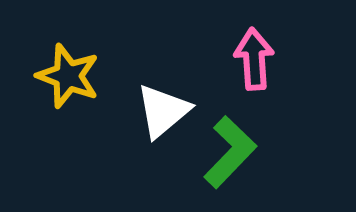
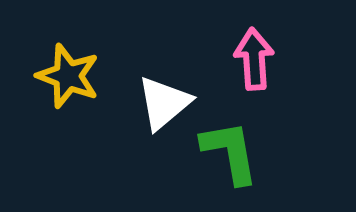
white triangle: moved 1 px right, 8 px up
green L-shape: rotated 54 degrees counterclockwise
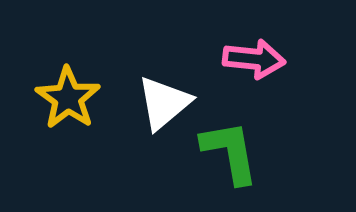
pink arrow: rotated 100 degrees clockwise
yellow star: moved 22 px down; rotated 14 degrees clockwise
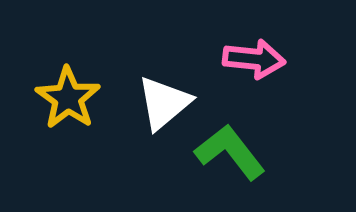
green L-shape: rotated 28 degrees counterclockwise
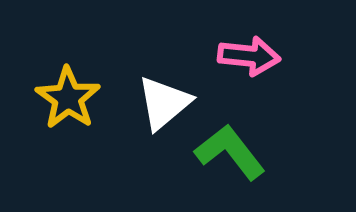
pink arrow: moved 5 px left, 3 px up
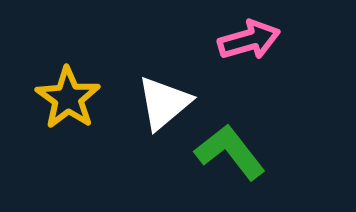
pink arrow: moved 16 px up; rotated 22 degrees counterclockwise
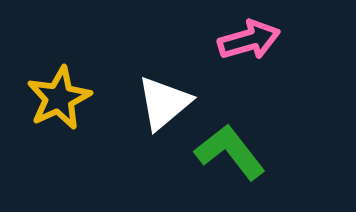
yellow star: moved 9 px left; rotated 12 degrees clockwise
